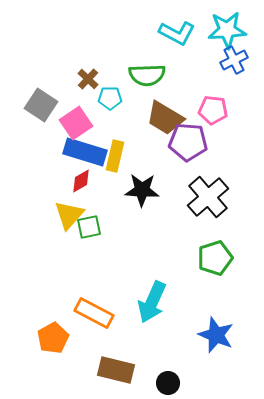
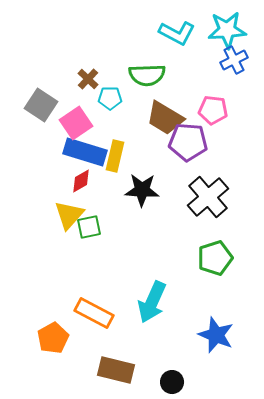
black circle: moved 4 px right, 1 px up
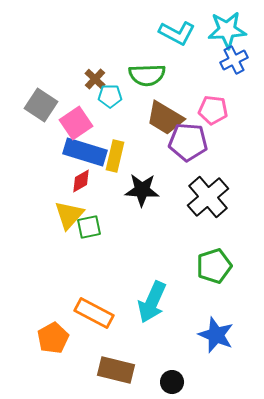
brown cross: moved 7 px right
cyan pentagon: moved 2 px up
green pentagon: moved 1 px left, 8 px down
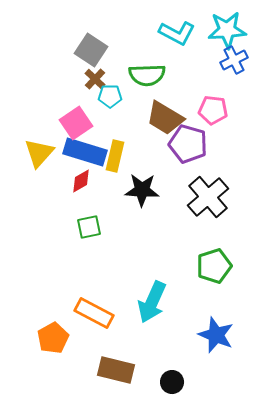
gray square: moved 50 px right, 55 px up
purple pentagon: moved 2 px down; rotated 12 degrees clockwise
yellow triangle: moved 30 px left, 62 px up
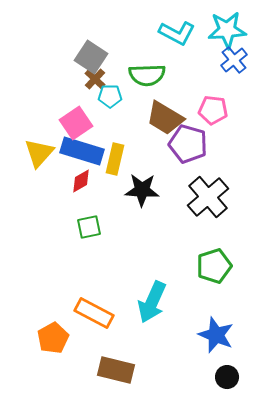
gray square: moved 7 px down
blue cross: rotated 12 degrees counterclockwise
blue rectangle: moved 3 px left, 1 px up
yellow rectangle: moved 3 px down
black circle: moved 55 px right, 5 px up
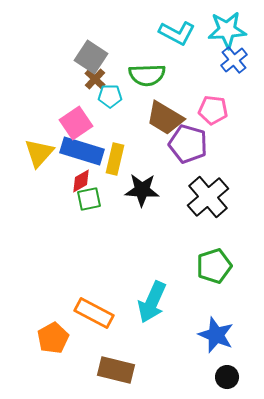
green square: moved 28 px up
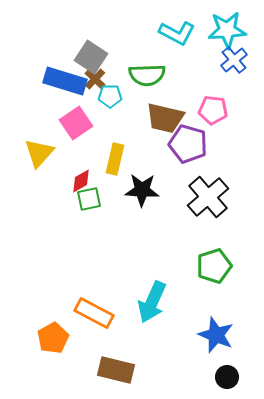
brown trapezoid: rotated 18 degrees counterclockwise
blue rectangle: moved 17 px left, 70 px up
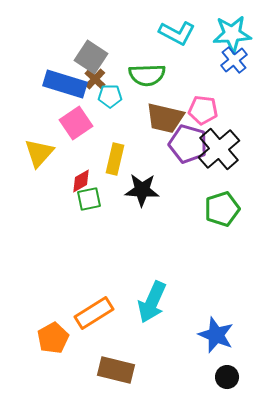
cyan star: moved 5 px right, 4 px down
blue rectangle: moved 3 px down
pink pentagon: moved 10 px left
black cross: moved 11 px right, 48 px up
green pentagon: moved 8 px right, 57 px up
orange rectangle: rotated 60 degrees counterclockwise
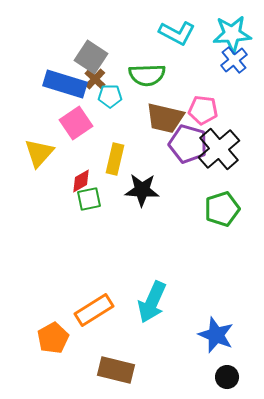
orange rectangle: moved 3 px up
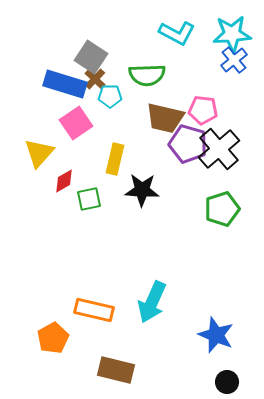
red diamond: moved 17 px left
orange rectangle: rotated 45 degrees clockwise
black circle: moved 5 px down
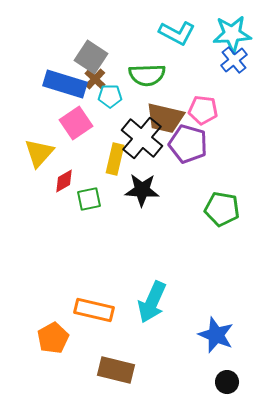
black cross: moved 77 px left, 11 px up; rotated 9 degrees counterclockwise
green pentagon: rotated 28 degrees clockwise
